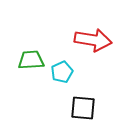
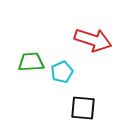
red arrow: rotated 9 degrees clockwise
green trapezoid: moved 2 px down
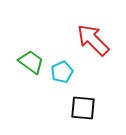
red arrow: rotated 153 degrees counterclockwise
green trapezoid: rotated 40 degrees clockwise
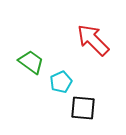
cyan pentagon: moved 1 px left, 10 px down
